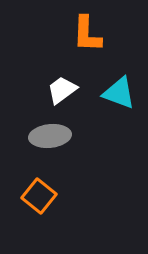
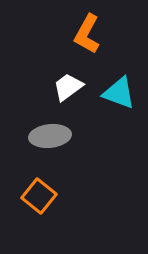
orange L-shape: rotated 27 degrees clockwise
white trapezoid: moved 6 px right, 3 px up
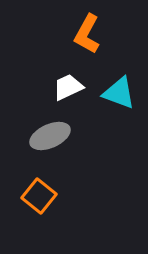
white trapezoid: rotated 12 degrees clockwise
gray ellipse: rotated 18 degrees counterclockwise
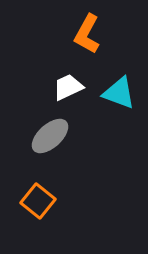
gray ellipse: rotated 18 degrees counterclockwise
orange square: moved 1 px left, 5 px down
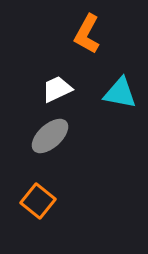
white trapezoid: moved 11 px left, 2 px down
cyan triangle: moved 1 px right; rotated 9 degrees counterclockwise
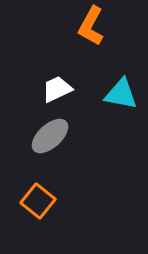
orange L-shape: moved 4 px right, 8 px up
cyan triangle: moved 1 px right, 1 px down
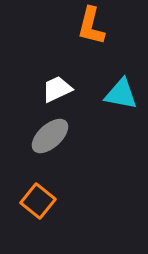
orange L-shape: rotated 15 degrees counterclockwise
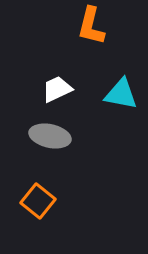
gray ellipse: rotated 54 degrees clockwise
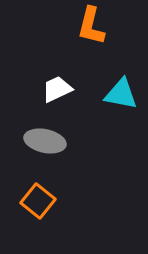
gray ellipse: moved 5 px left, 5 px down
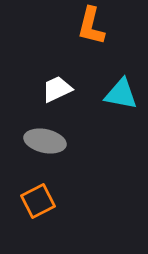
orange square: rotated 24 degrees clockwise
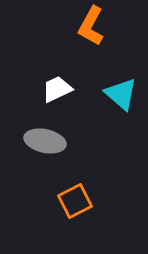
orange L-shape: rotated 15 degrees clockwise
cyan triangle: rotated 30 degrees clockwise
orange square: moved 37 px right
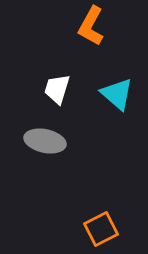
white trapezoid: rotated 48 degrees counterclockwise
cyan triangle: moved 4 px left
orange square: moved 26 px right, 28 px down
